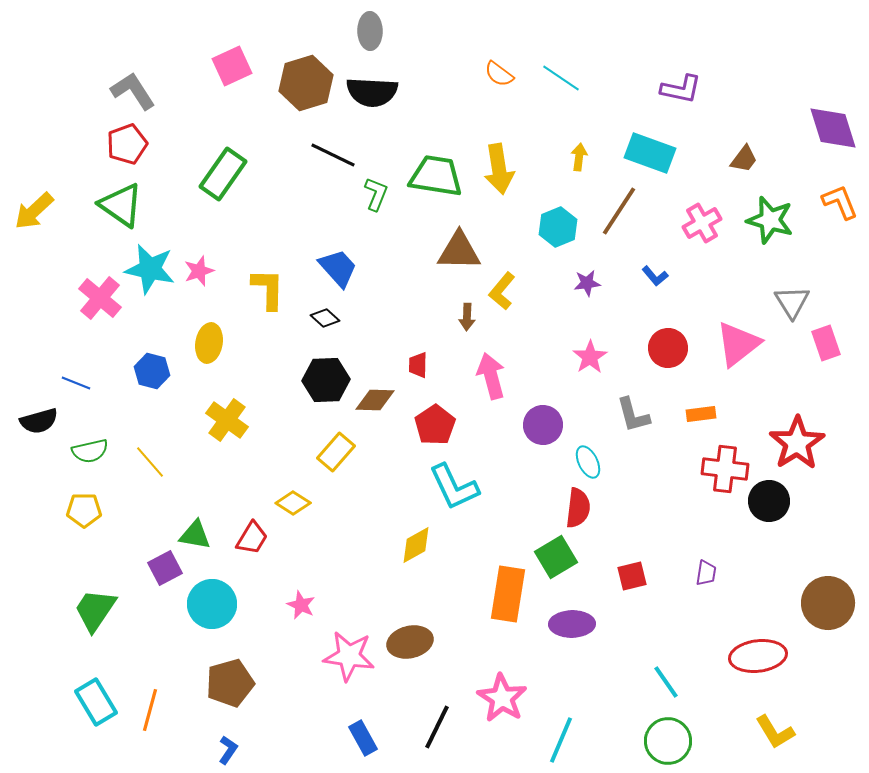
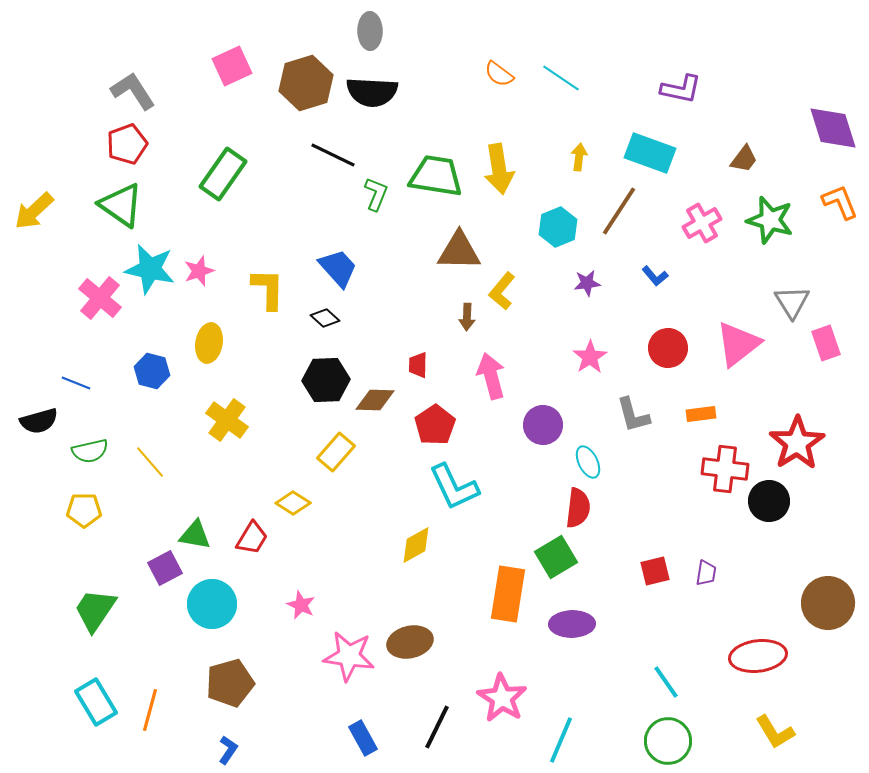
red square at (632, 576): moved 23 px right, 5 px up
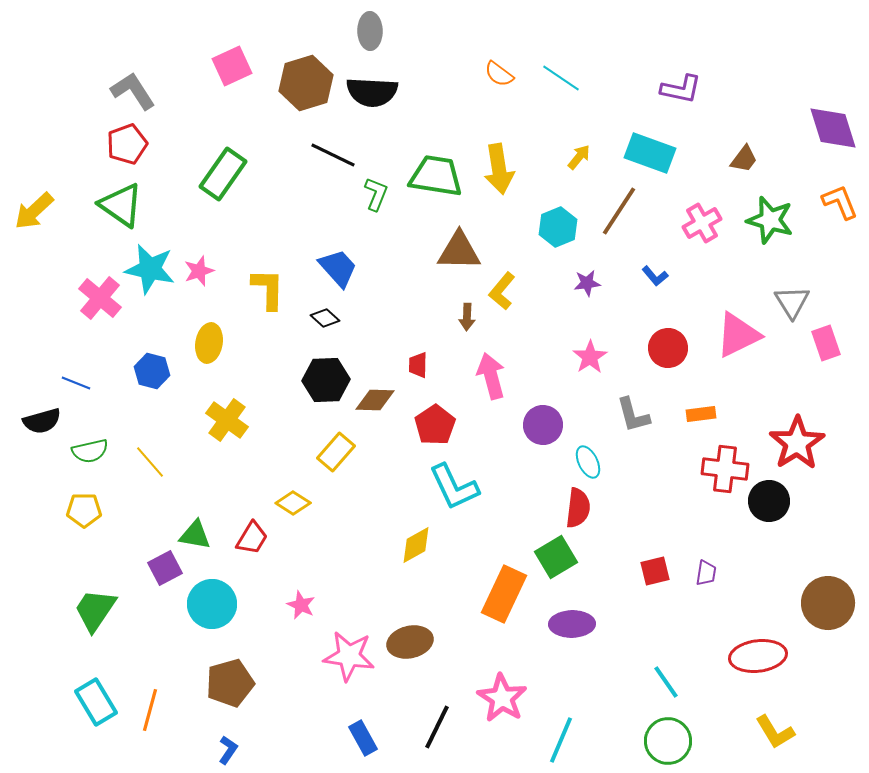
yellow arrow at (579, 157): rotated 32 degrees clockwise
pink triangle at (738, 344): moved 9 px up; rotated 12 degrees clockwise
black semicircle at (39, 421): moved 3 px right
orange rectangle at (508, 594): moved 4 px left; rotated 16 degrees clockwise
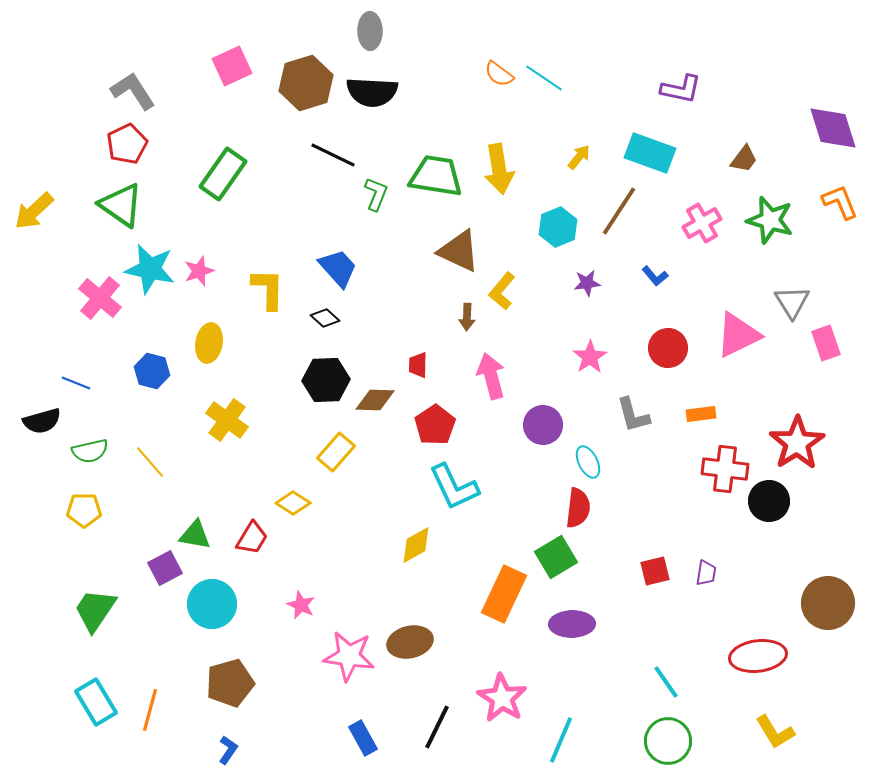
cyan line at (561, 78): moved 17 px left
red pentagon at (127, 144): rotated 6 degrees counterclockwise
brown triangle at (459, 251): rotated 24 degrees clockwise
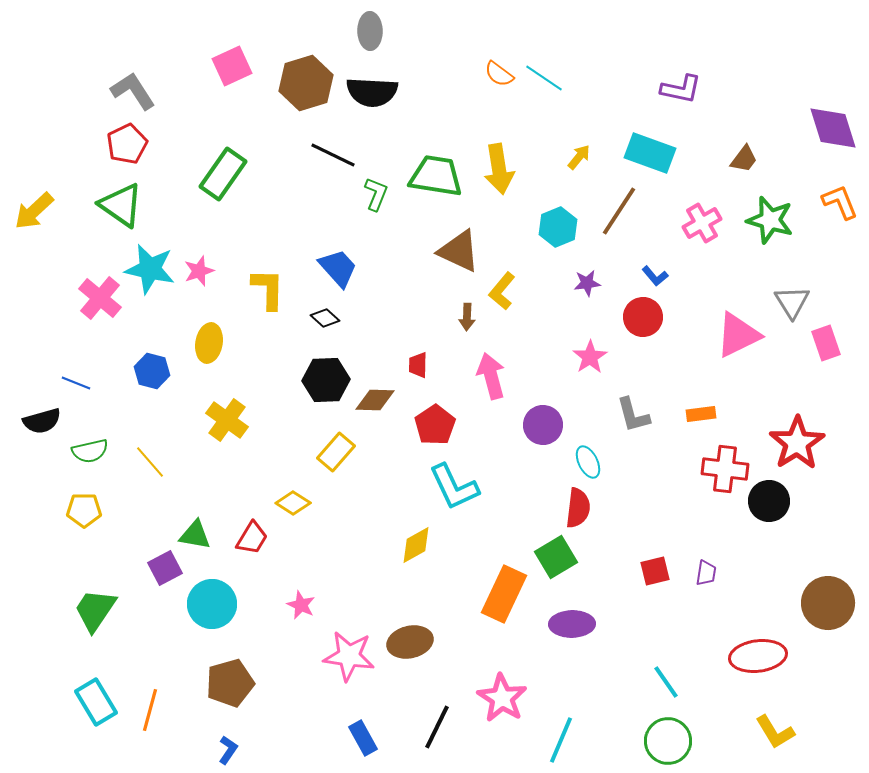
red circle at (668, 348): moved 25 px left, 31 px up
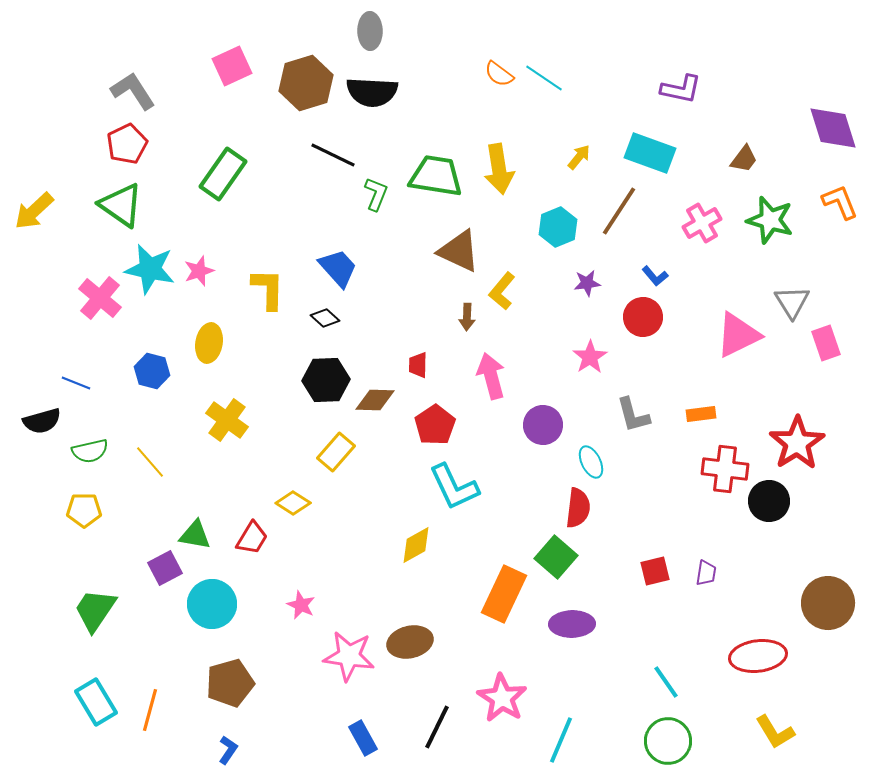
cyan ellipse at (588, 462): moved 3 px right
green square at (556, 557): rotated 18 degrees counterclockwise
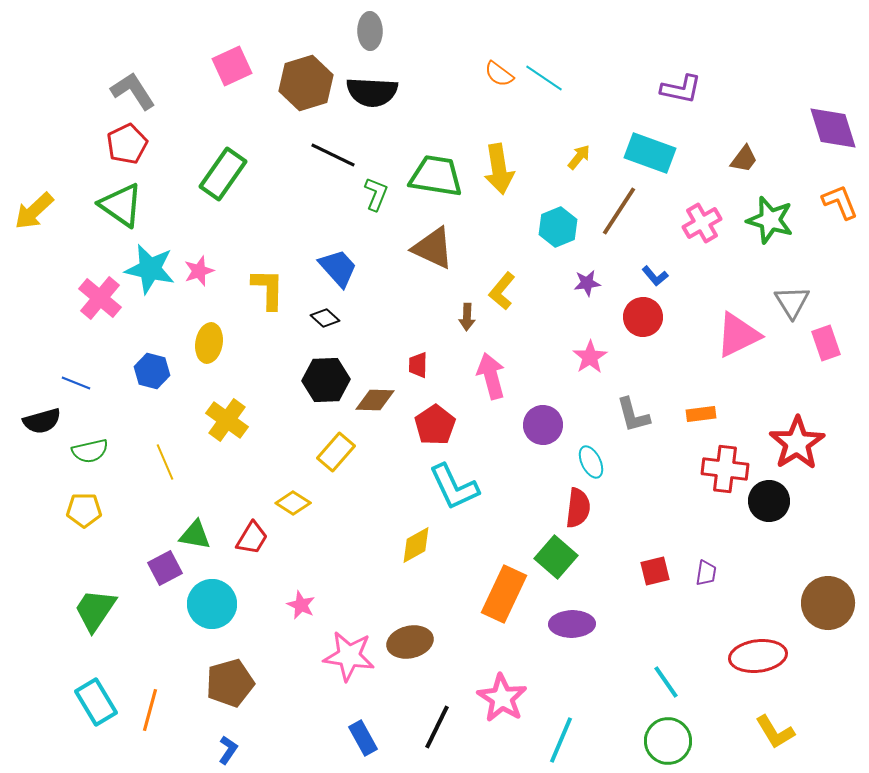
brown triangle at (459, 251): moved 26 px left, 3 px up
yellow line at (150, 462): moved 15 px right; rotated 18 degrees clockwise
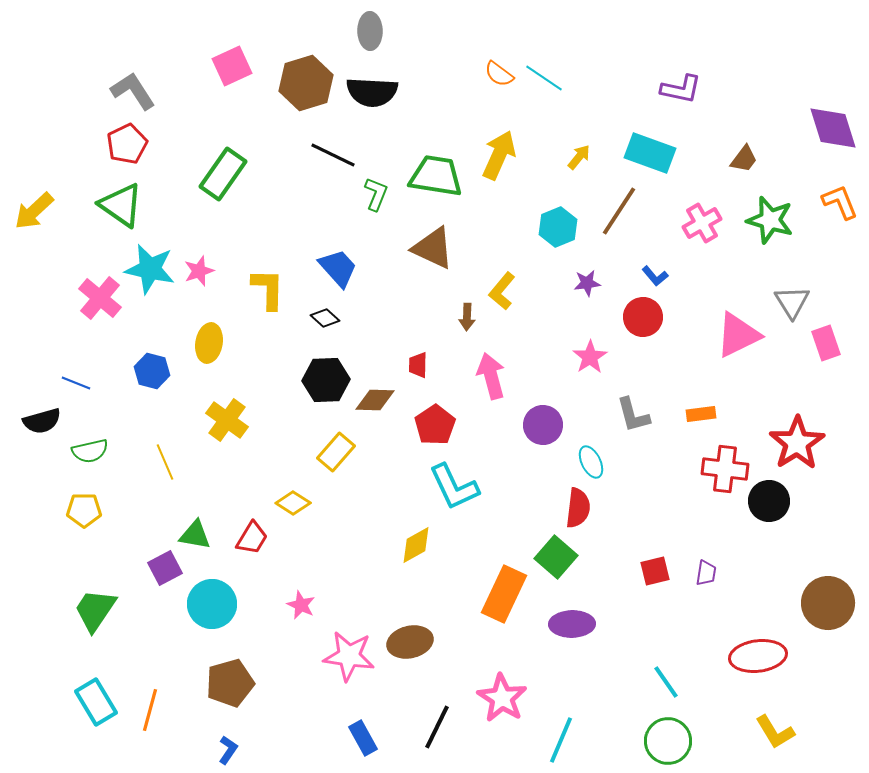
yellow arrow at (499, 169): moved 14 px up; rotated 147 degrees counterclockwise
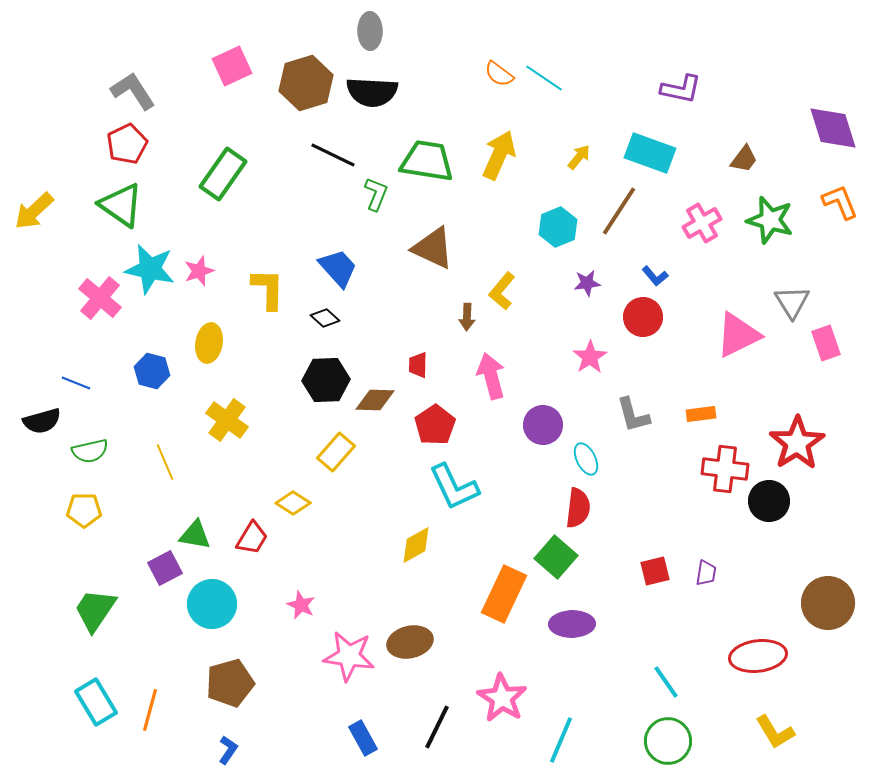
green trapezoid at (436, 176): moved 9 px left, 15 px up
cyan ellipse at (591, 462): moved 5 px left, 3 px up
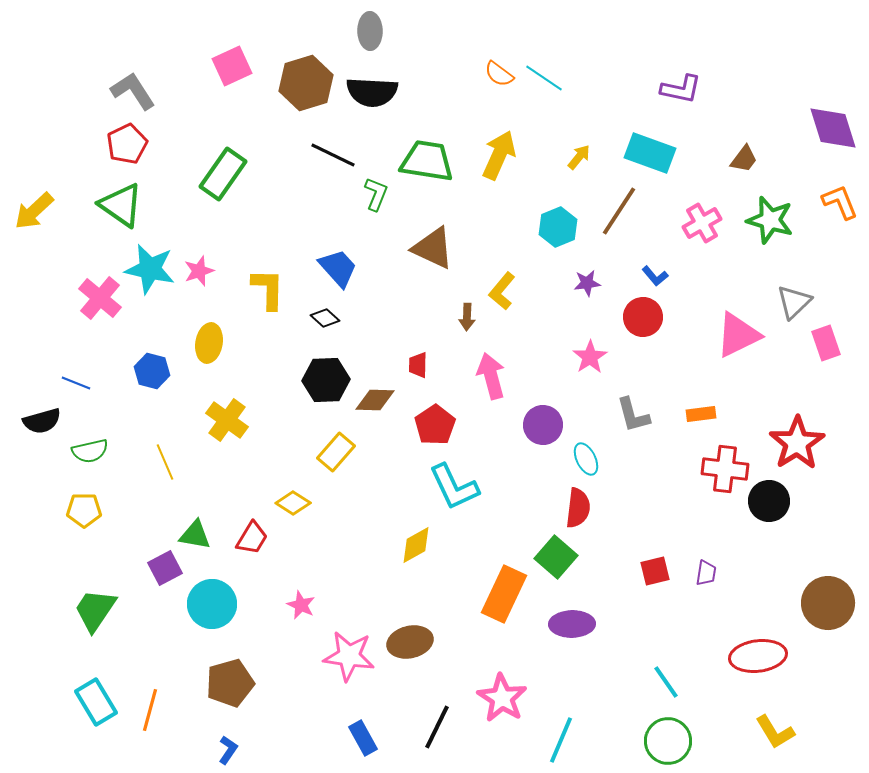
gray triangle at (792, 302): moved 2 px right; rotated 18 degrees clockwise
